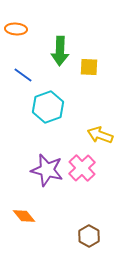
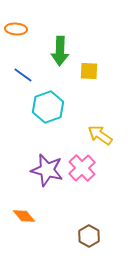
yellow square: moved 4 px down
yellow arrow: rotated 15 degrees clockwise
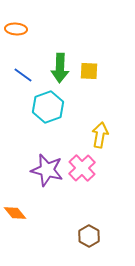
green arrow: moved 17 px down
yellow arrow: rotated 65 degrees clockwise
orange diamond: moved 9 px left, 3 px up
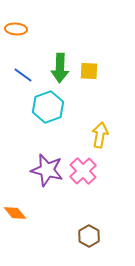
pink cross: moved 1 px right, 3 px down
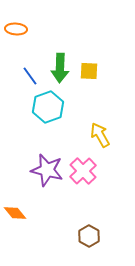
blue line: moved 7 px right, 1 px down; rotated 18 degrees clockwise
yellow arrow: rotated 40 degrees counterclockwise
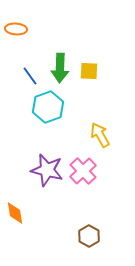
orange diamond: rotated 30 degrees clockwise
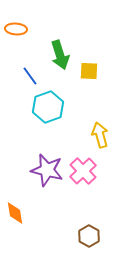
green arrow: moved 13 px up; rotated 20 degrees counterclockwise
yellow arrow: rotated 15 degrees clockwise
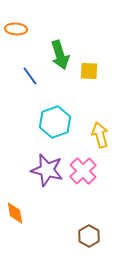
cyan hexagon: moved 7 px right, 15 px down
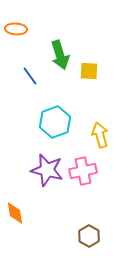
pink cross: rotated 32 degrees clockwise
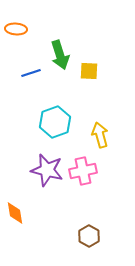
blue line: moved 1 px right, 3 px up; rotated 72 degrees counterclockwise
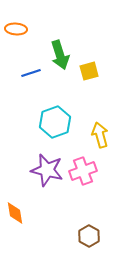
yellow square: rotated 18 degrees counterclockwise
pink cross: rotated 8 degrees counterclockwise
